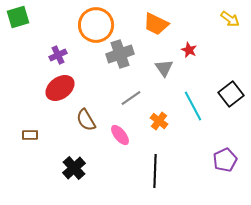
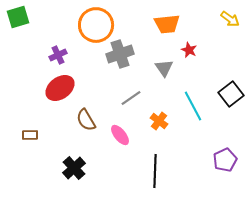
orange trapezoid: moved 11 px right; rotated 32 degrees counterclockwise
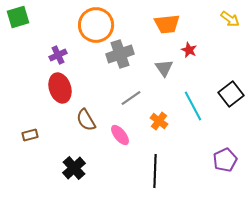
red ellipse: rotated 72 degrees counterclockwise
brown rectangle: rotated 14 degrees counterclockwise
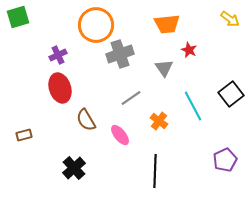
brown rectangle: moved 6 px left
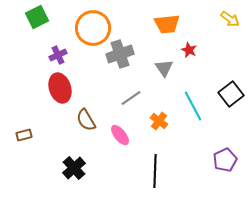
green square: moved 19 px right; rotated 10 degrees counterclockwise
orange circle: moved 3 px left, 3 px down
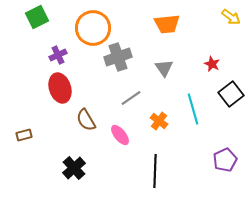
yellow arrow: moved 1 px right, 2 px up
red star: moved 23 px right, 14 px down
gray cross: moved 2 px left, 3 px down
cyan line: moved 3 px down; rotated 12 degrees clockwise
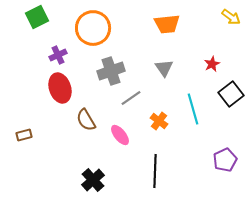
gray cross: moved 7 px left, 14 px down
red star: rotated 21 degrees clockwise
black cross: moved 19 px right, 12 px down
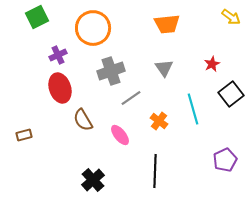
brown semicircle: moved 3 px left
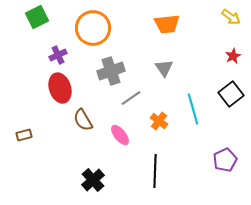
red star: moved 21 px right, 8 px up
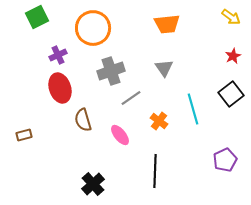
brown semicircle: rotated 15 degrees clockwise
black cross: moved 4 px down
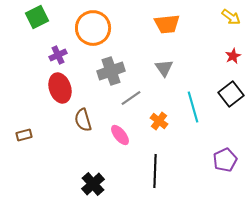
cyan line: moved 2 px up
